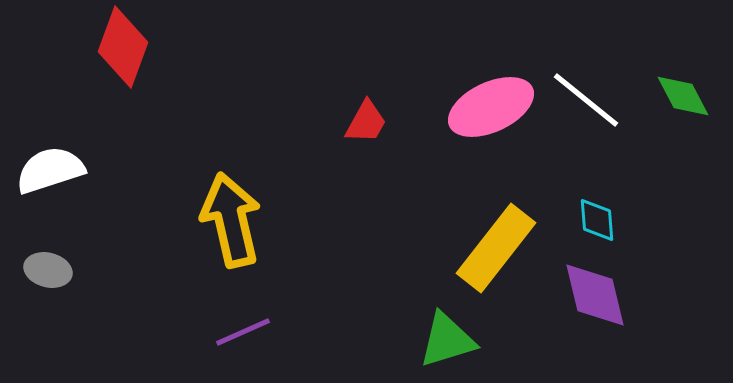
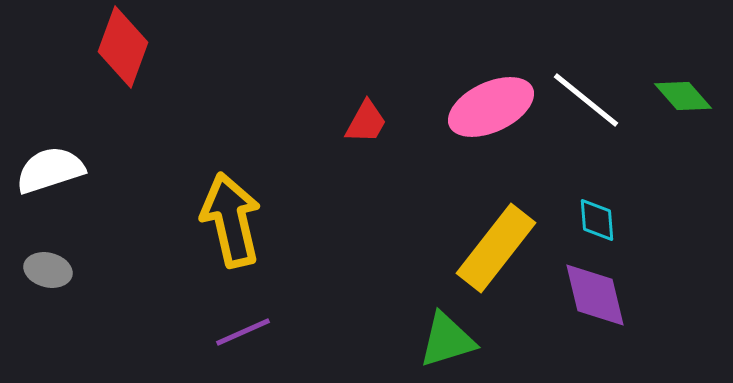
green diamond: rotated 14 degrees counterclockwise
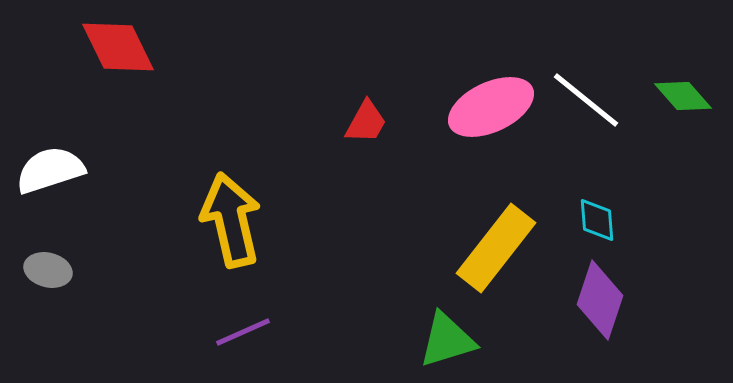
red diamond: moved 5 px left; rotated 46 degrees counterclockwise
purple diamond: moved 5 px right, 5 px down; rotated 32 degrees clockwise
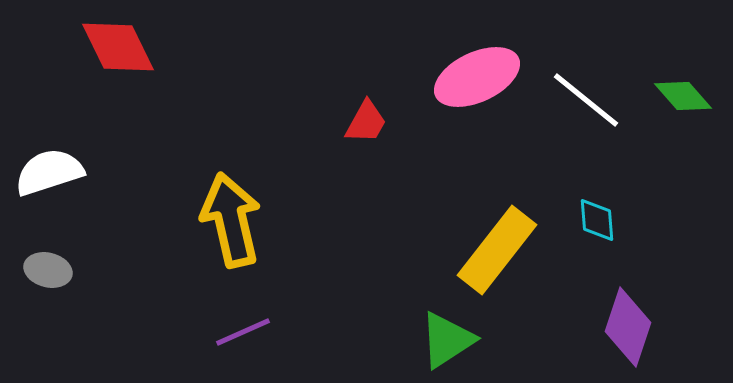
pink ellipse: moved 14 px left, 30 px up
white semicircle: moved 1 px left, 2 px down
yellow rectangle: moved 1 px right, 2 px down
purple diamond: moved 28 px right, 27 px down
green triangle: rotated 16 degrees counterclockwise
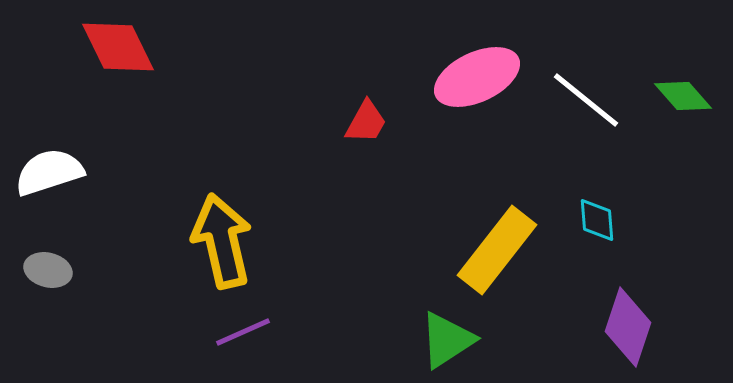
yellow arrow: moved 9 px left, 21 px down
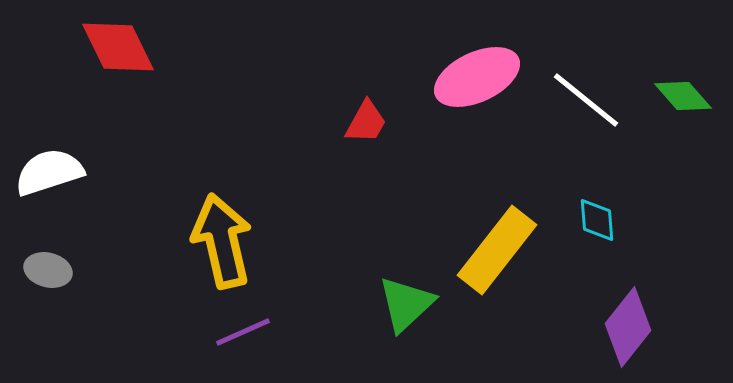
purple diamond: rotated 20 degrees clockwise
green triangle: moved 41 px left, 36 px up; rotated 10 degrees counterclockwise
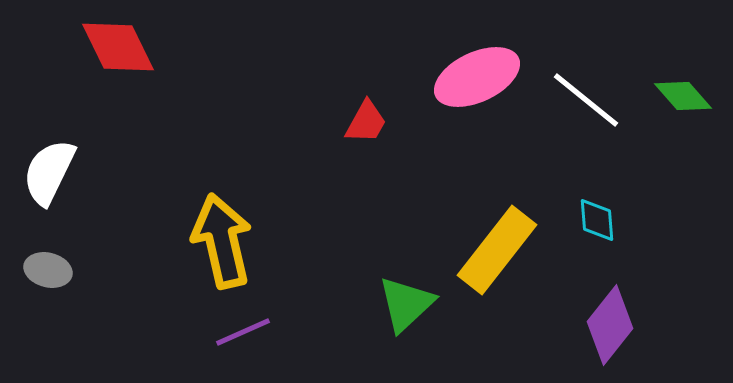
white semicircle: rotated 46 degrees counterclockwise
purple diamond: moved 18 px left, 2 px up
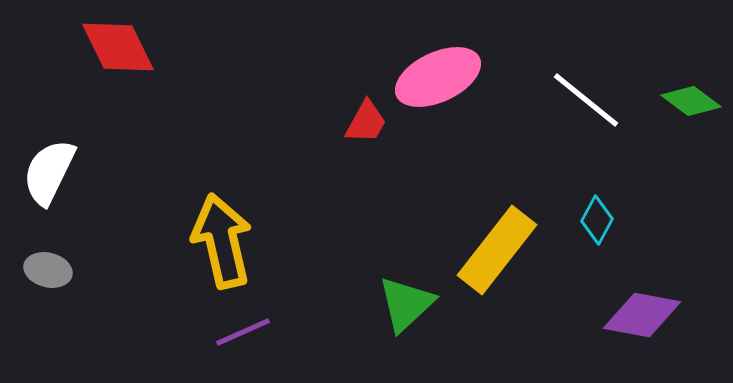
pink ellipse: moved 39 px left
green diamond: moved 8 px right, 5 px down; rotated 12 degrees counterclockwise
cyan diamond: rotated 33 degrees clockwise
purple diamond: moved 32 px right, 10 px up; rotated 62 degrees clockwise
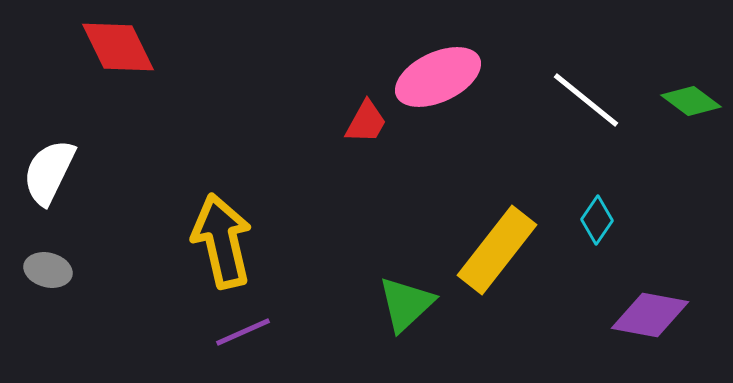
cyan diamond: rotated 6 degrees clockwise
purple diamond: moved 8 px right
